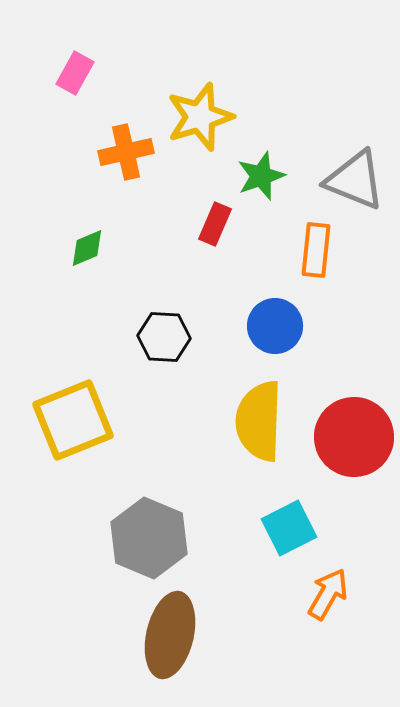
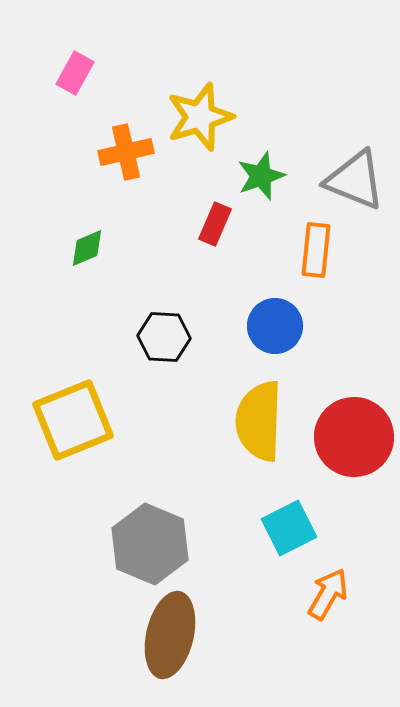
gray hexagon: moved 1 px right, 6 px down
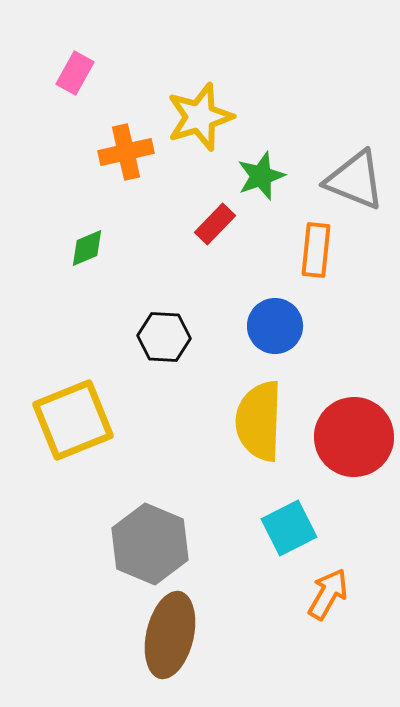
red rectangle: rotated 21 degrees clockwise
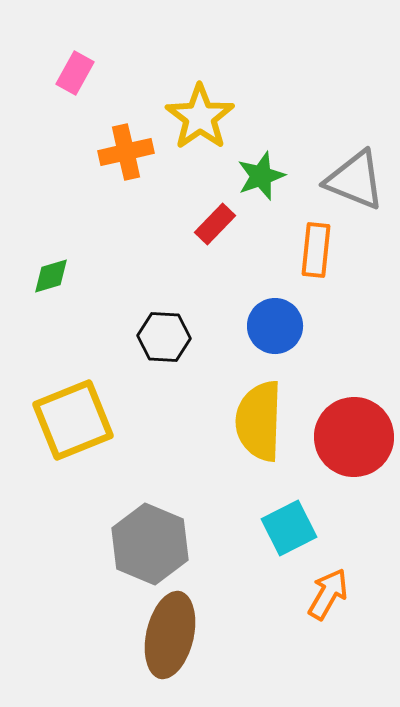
yellow star: rotated 18 degrees counterclockwise
green diamond: moved 36 px left, 28 px down; rotated 6 degrees clockwise
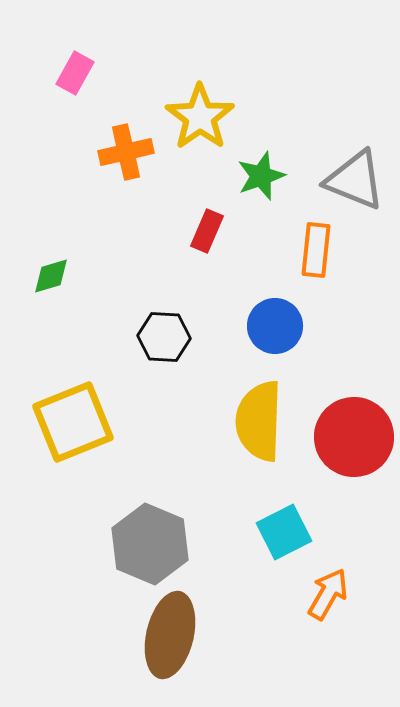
red rectangle: moved 8 px left, 7 px down; rotated 21 degrees counterclockwise
yellow square: moved 2 px down
cyan square: moved 5 px left, 4 px down
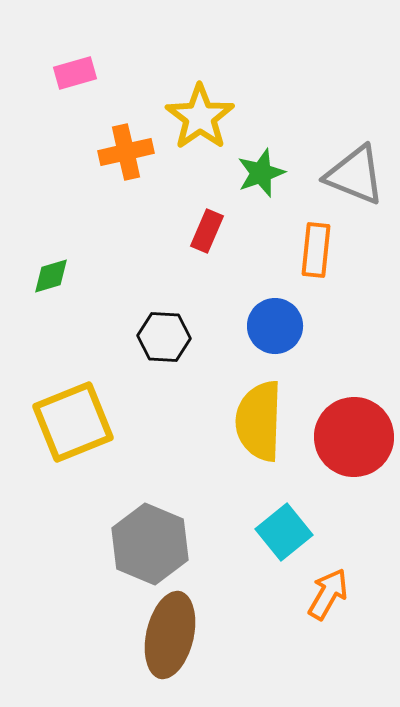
pink rectangle: rotated 45 degrees clockwise
green star: moved 3 px up
gray triangle: moved 5 px up
cyan square: rotated 12 degrees counterclockwise
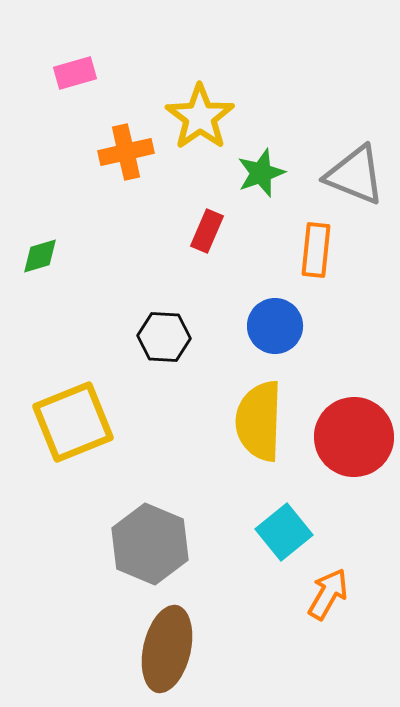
green diamond: moved 11 px left, 20 px up
brown ellipse: moved 3 px left, 14 px down
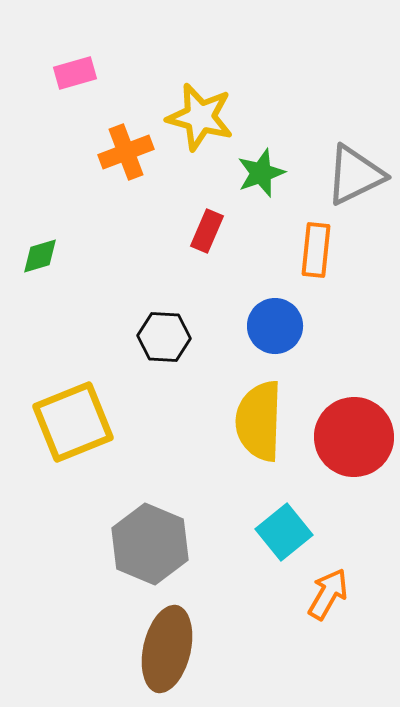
yellow star: rotated 22 degrees counterclockwise
orange cross: rotated 8 degrees counterclockwise
gray triangle: rotated 48 degrees counterclockwise
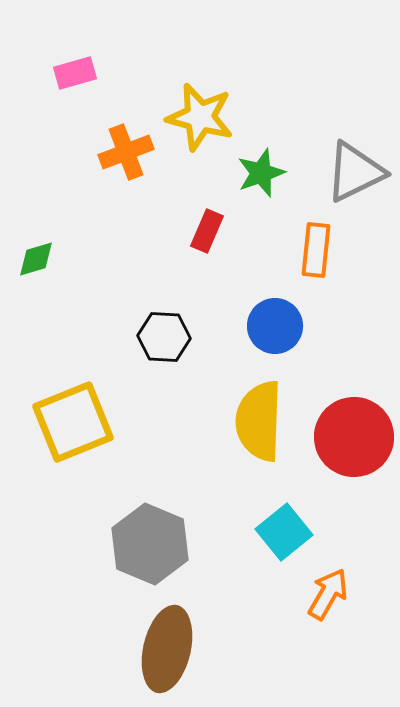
gray triangle: moved 3 px up
green diamond: moved 4 px left, 3 px down
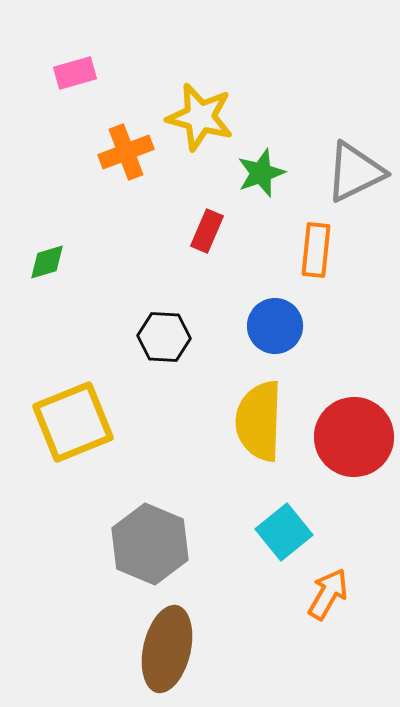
green diamond: moved 11 px right, 3 px down
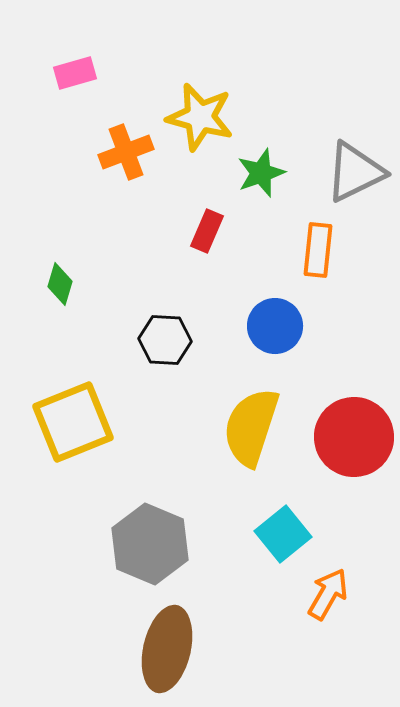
orange rectangle: moved 2 px right
green diamond: moved 13 px right, 22 px down; rotated 57 degrees counterclockwise
black hexagon: moved 1 px right, 3 px down
yellow semicircle: moved 8 px left, 6 px down; rotated 16 degrees clockwise
cyan square: moved 1 px left, 2 px down
